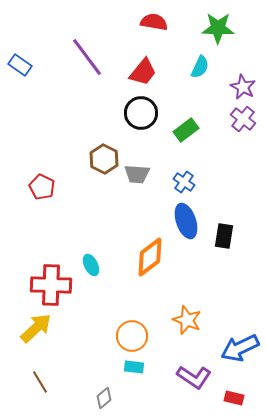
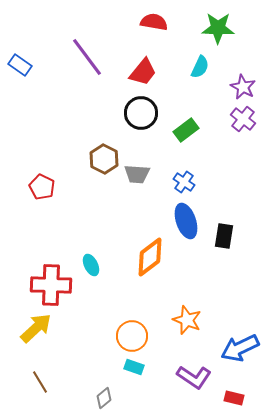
cyan rectangle: rotated 12 degrees clockwise
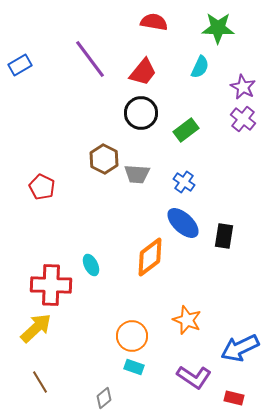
purple line: moved 3 px right, 2 px down
blue rectangle: rotated 65 degrees counterclockwise
blue ellipse: moved 3 px left, 2 px down; rotated 28 degrees counterclockwise
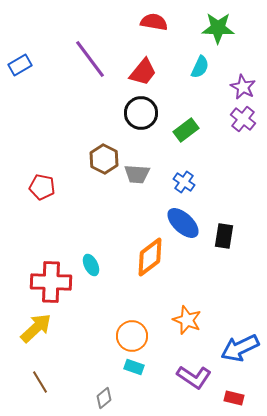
red pentagon: rotated 15 degrees counterclockwise
red cross: moved 3 px up
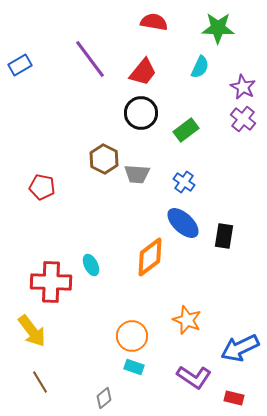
yellow arrow: moved 4 px left, 3 px down; rotated 96 degrees clockwise
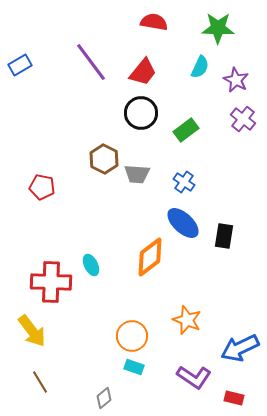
purple line: moved 1 px right, 3 px down
purple star: moved 7 px left, 7 px up
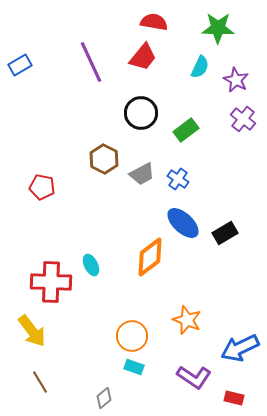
purple line: rotated 12 degrees clockwise
red trapezoid: moved 15 px up
gray trapezoid: moved 5 px right; rotated 32 degrees counterclockwise
blue cross: moved 6 px left, 3 px up
black rectangle: moved 1 px right, 3 px up; rotated 50 degrees clockwise
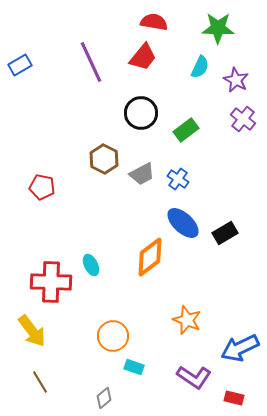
orange circle: moved 19 px left
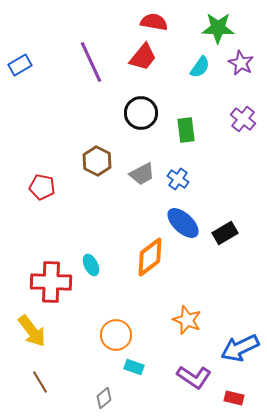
cyan semicircle: rotated 10 degrees clockwise
purple star: moved 5 px right, 17 px up
green rectangle: rotated 60 degrees counterclockwise
brown hexagon: moved 7 px left, 2 px down
orange circle: moved 3 px right, 1 px up
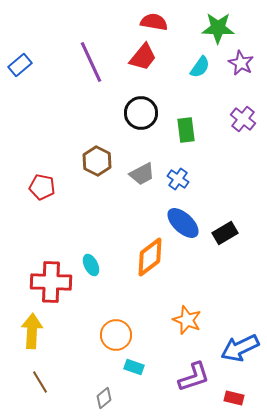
blue rectangle: rotated 10 degrees counterclockwise
yellow arrow: rotated 140 degrees counterclockwise
purple L-shape: rotated 52 degrees counterclockwise
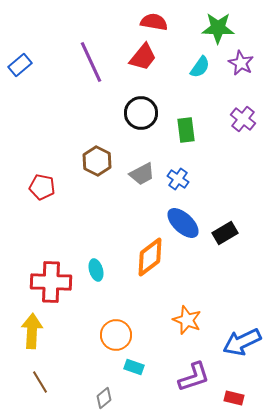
cyan ellipse: moved 5 px right, 5 px down; rotated 10 degrees clockwise
blue arrow: moved 2 px right, 6 px up
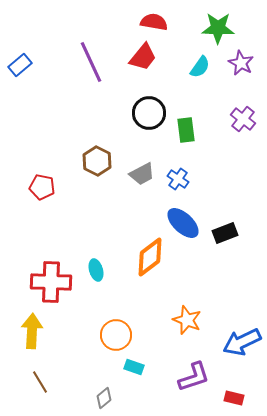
black circle: moved 8 px right
black rectangle: rotated 10 degrees clockwise
